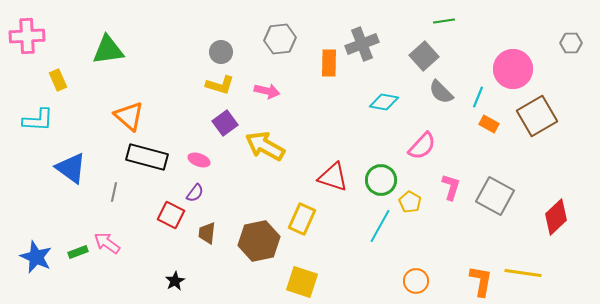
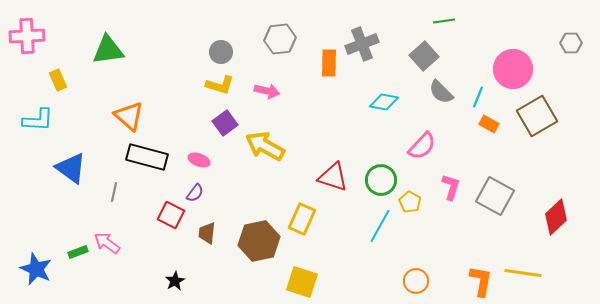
blue star at (36, 257): moved 12 px down
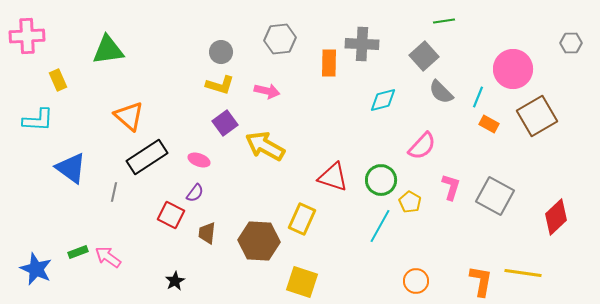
gray cross at (362, 44): rotated 24 degrees clockwise
cyan diamond at (384, 102): moved 1 px left, 2 px up; rotated 24 degrees counterclockwise
black rectangle at (147, 157): rotated 48 degrees counterclockwise
brown hexagon at (259, 241): rotated 15 degrees clockwise
pink arrow at (107, 243): moved 1 px right, 14 px down
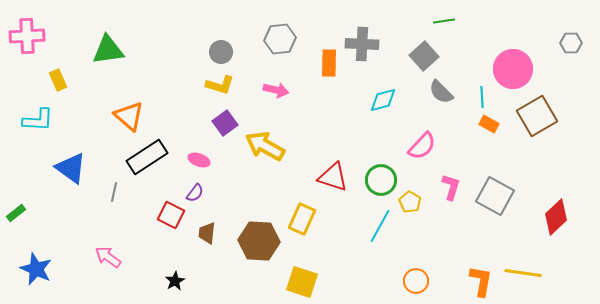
pink arrow at (267, 91): moved 9 px right, 1 px up
cyan line at (478, 97): moved 4 px right; rotated 25 degrees counterclockwise
green rectangle at (78, 252): moved 62 px left, 39 px up; rotated 18 degrees counterclockwise
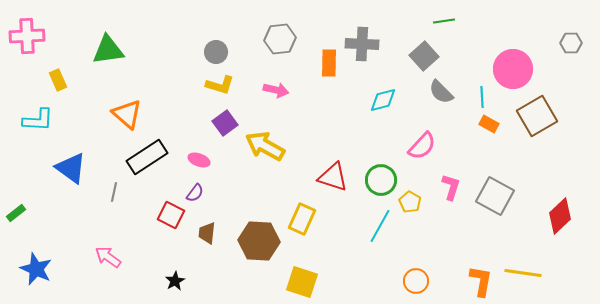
gray circle at (221, 52): moved 5 px left
orange triangle at (129, 116): moved 2 px left, 2 px up
red diamond at (556, 217): moved 4 px right, 1 px up
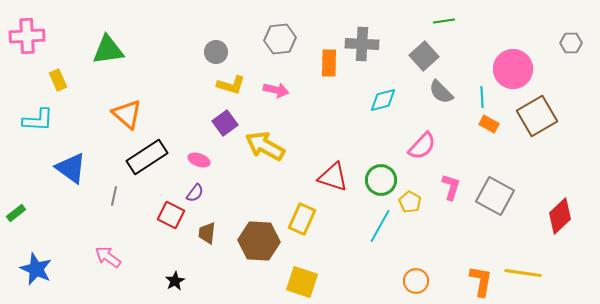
yellow L-shape at (220, 85): moved 11 px right
gray line at (114, 192): moved 4 px down
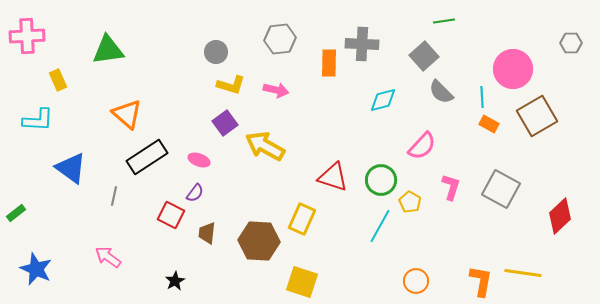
gray square at (495, 196): moved 6 px right, 7 px up
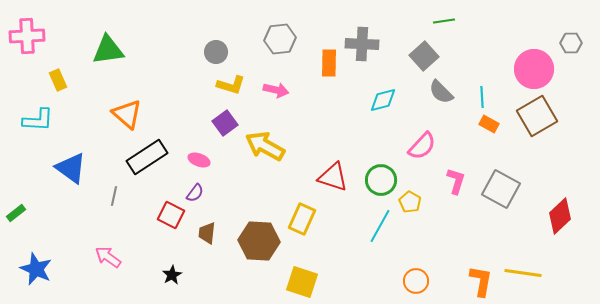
pink circle at (513, 69): moved 21 px right
pink L-shape at (451, 187): moved 5 px right, 6 px up
black star at (175, 281): moved 3 px left, 6 px up
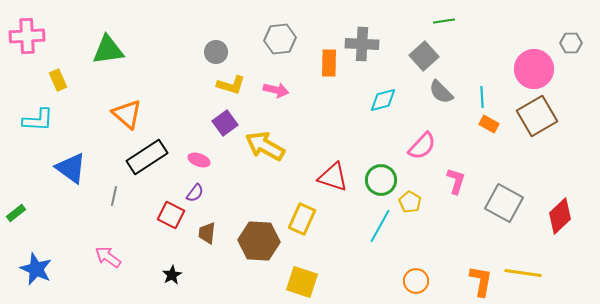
gray square at (501, 189): moved 3 px right, 14 px down
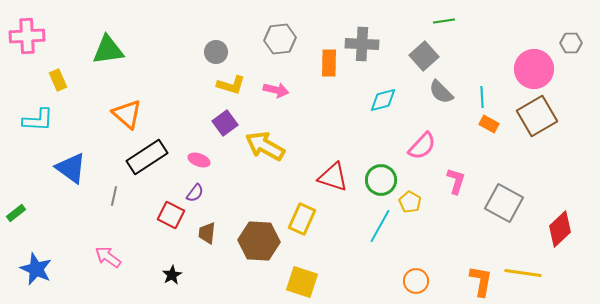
red diamond at (560, 216): moved 13 px down
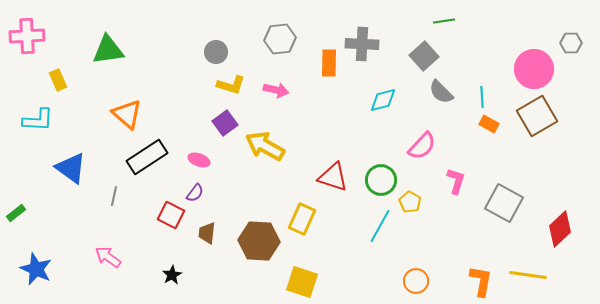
yellow line at (523, 273): moved 5 px right, 2 px down
